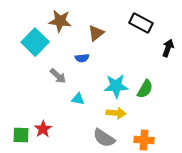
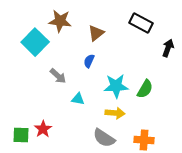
blue semicircle: moved 7 px right, 3 px down; rotated 120 degrees clockwise
yellow arrow: moved 1 px left
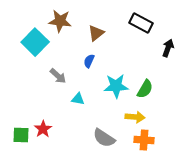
yellow arrow: moved 20 px right, 4 px down
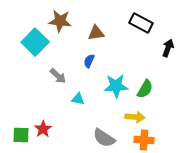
brown triangle: rotated 30 degrees clockwise
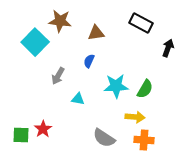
gray arrow: rotated 78 degrees clockwise
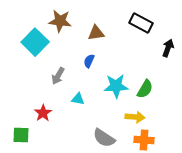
red star: moved 16 px up
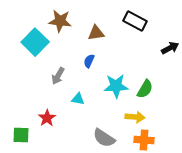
black rectangle: moved 6 px left, 2 px up
black arrow: moved 2 px right; rotated 42 degrees clockwise
red star: moved 4 px right, 5 px down
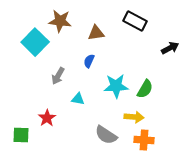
yellow arrow: moved 1 px left
gray semicircle: moved 2 px right, 3 px up
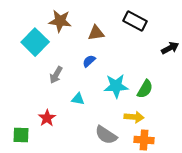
blue semicircle: rotated 24 degrees clockwise
gray arrow: moved 2 px left, 1 px up
